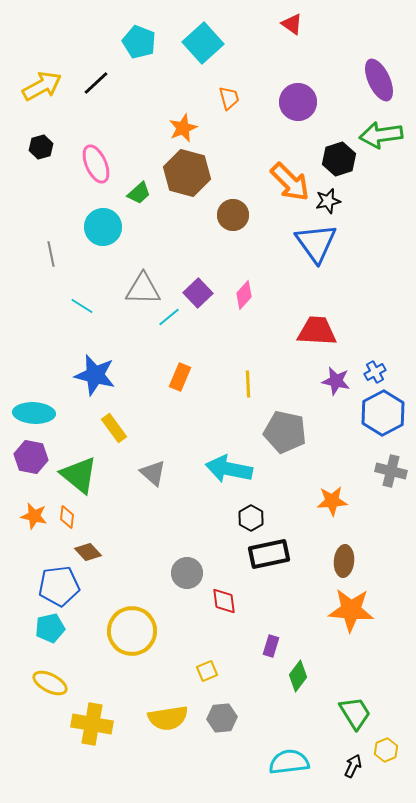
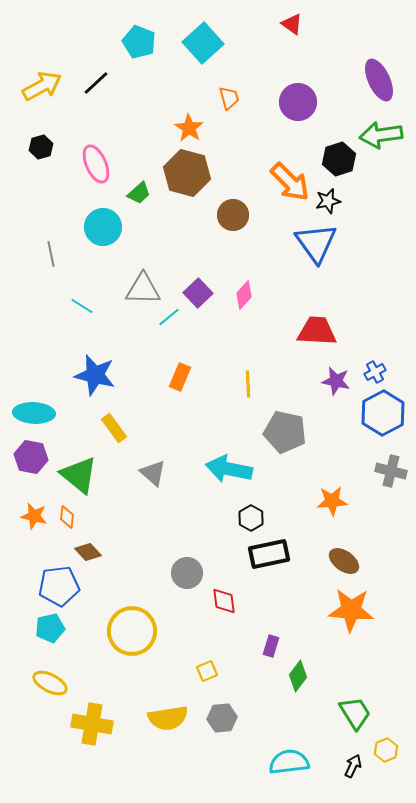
orange star at (183, 128): moved 6 px right; rotated 16 degrees counterclockwise
brown ellipse at (344, 561): rotated 60 degrees counterclockwise
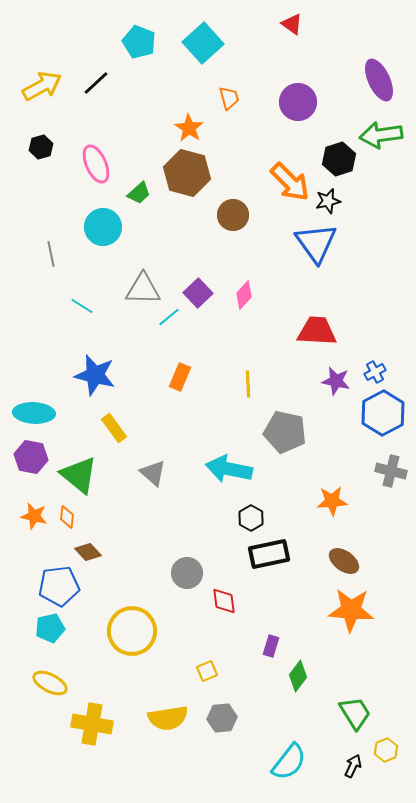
cyan semicircle at (289, 762): rotated 135 degrees clockwise
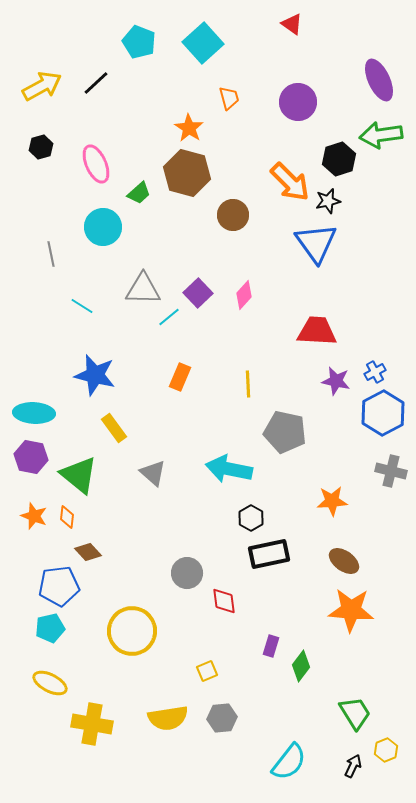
orange star at (34, 516): rotated 8 degrees clockwise
green diamond at (298, 676): moved 3 px right, 10 px up
